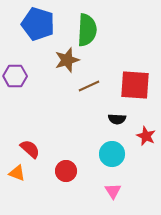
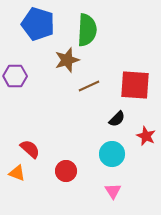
black semicircle: rotated 48 degrees counterclockwise
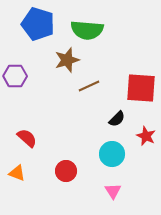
green semicircle: rotated 92 degrees clockwise
red square: moved 6 px right, 3 px down
red semicircle: moved 3 px left, 11 px up
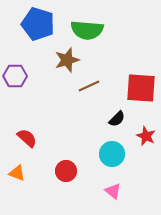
pink triangle: rotated 18 degrees counterclockwise
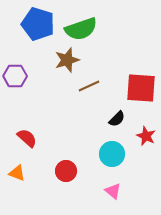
green semicircle: moved 6 px left, 1 px up; rotated 24 degrees counterclockwise
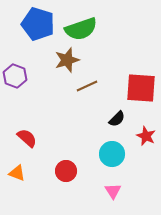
purple hexagon: rotated 20 degrees clockwise
brown line: moved 2 px left
pink triangle: rotated 18 degrees clockwise
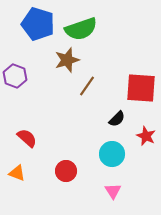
brown line: rotated 30 degrees counterclockwise
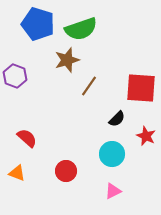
brown line: moved 2 px right
pink triangle: rotated 36 degrees clockwise
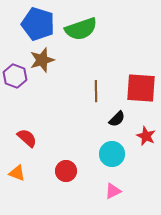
brown star: moved 25 px left
brown line: moved 7 px right, 5 px down; rotated 35 degrees counterclockwise
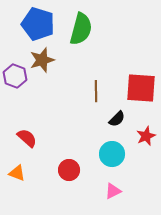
green semicircle: rotated 56 degrees counterclockwise
red star: rotated 24 degrees clockwise
red circle: moved 3 px right, 1 px up
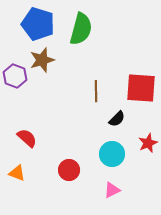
red star: moved 2 px right, 7 px down
pink triangle: moved 1 px left, 1 px up
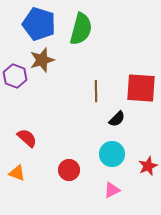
blue pentagon: moved 1 px right
red star: moved 23 px down
